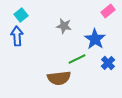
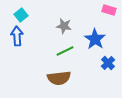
pink rectangle: moved 1 px right, 1 px up; rotated 56 degrees clockwise
green line: moved 12 px left, 8 px up
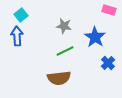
blue star: moved 2 px up
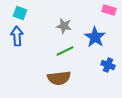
cyan square: moved 1 px left, 2 px up; rotated 32 degrees counterclockwise
blue cross: moved 2 px down; rotated 24 degrees counterclockwise
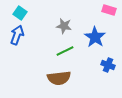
cyan square: rotated 16 degrees clockwise
blue arrow: moved 1 px up; rotated 24 degrees clockwise
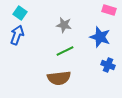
gray star: moved 1 px up
blue star: moved 5 px right; rotated 15 degrees counterclockwise
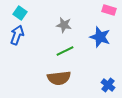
blue cross: moved 20 px down; rotated 16 degrees clockwise
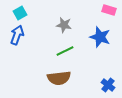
cyan square: rotated 24 degrees clockwise
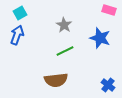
gray star: rotated 21 degrees clockwise
blue star: moved 1 px down
brown semicircle: moved 3 px left, 2 px down
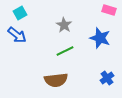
blue arrow: rotated 108 degrees clockwise
blue cross: moved 1 px left, 7 px up; rotated 16 degrees clockwise
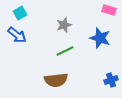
gray star: rotated 21 degrees clockwise
blue cross: moved 4 px right, 2 px down; rotated 16 degrees clockwise
